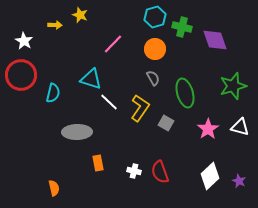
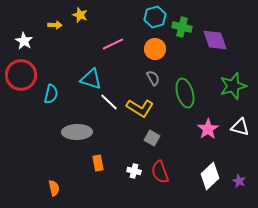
pink line: rotated 20 degrees clockwise
cyan semicircle: moved 2 px left, 1 px down
yellow L-shape: rotated 88 degrees clockwise
gray square: moved 14 px left, 15 px down
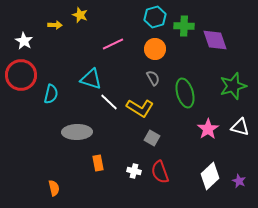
green cross: moved 2 px right, 1 px up; rotated 12 degrees counterclockwise
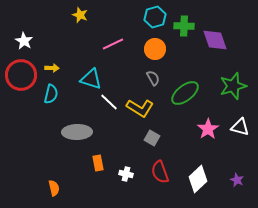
yellow arrow: moved 3 px left, 43 px down
green ellipse: rotated 68 degrees clockwise
white cross: moved 8 px left, 3 px down
white diamond: moved 12 px left, 3 px down
purple star: moved 2 px left, 1 px up
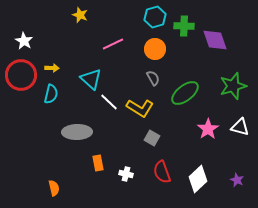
cyan triangle: rotated 25 degrees clockwise
red semicircle: moved 2 px right
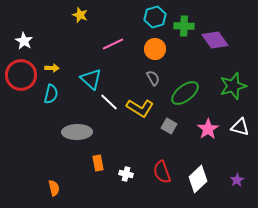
purple diamond: rotated 16 degrees counterclockwise
gray square: moved 17 px right, 12 px up
purple star: rotated 16 degrees clockwise
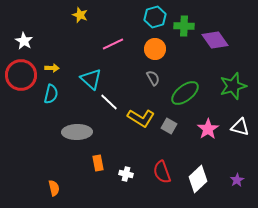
yellow L-shape: moved 1 px right, 10 px down
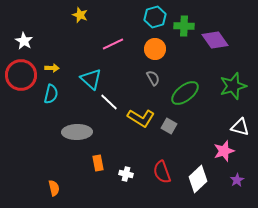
pink star: moved 16 px right, 22 px down; rotated 15 degrees clockwise
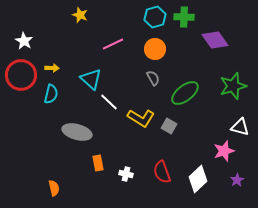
green cross: moved 9 px up
gray ellipse: rotated 16 degrees clockwise
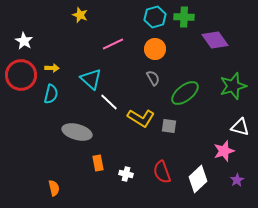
gray square: rotated 21 degrees counterclockwise
